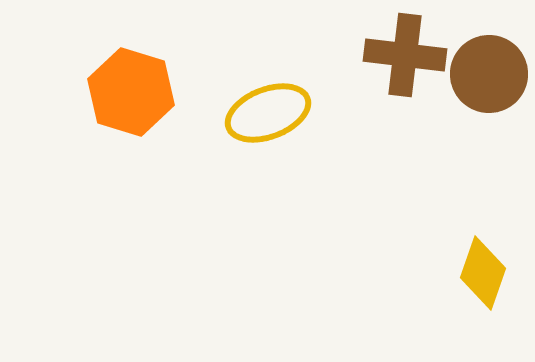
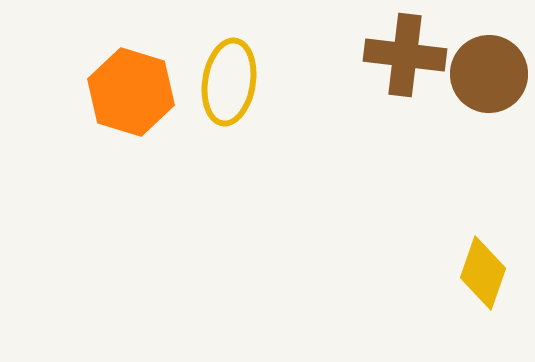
yellow ellipse: moved 39 px left, 31 px up; rotated 60 degrees counterclockwise
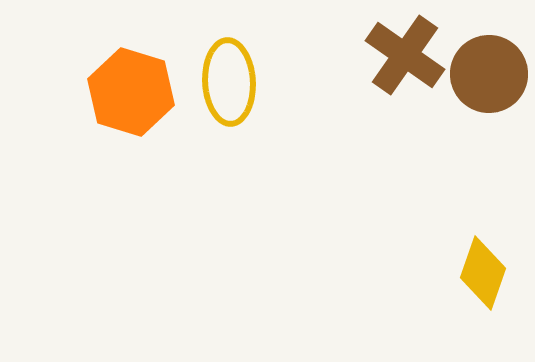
brown cross: rotated 28 degrees clockwise
yellow ellipse: rotated 12 degrees counterclockwise
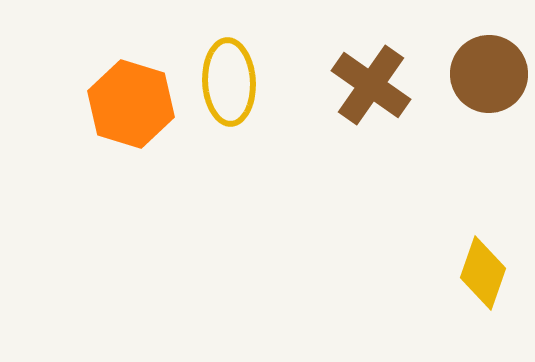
brown cross: moved 34 px left, 30 px down
orange hexagon: moved 12 px down
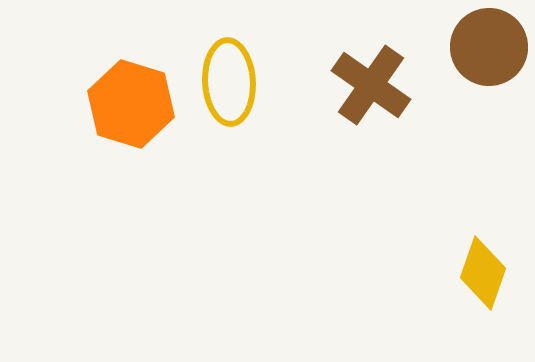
brown circle: moved 27 px up
